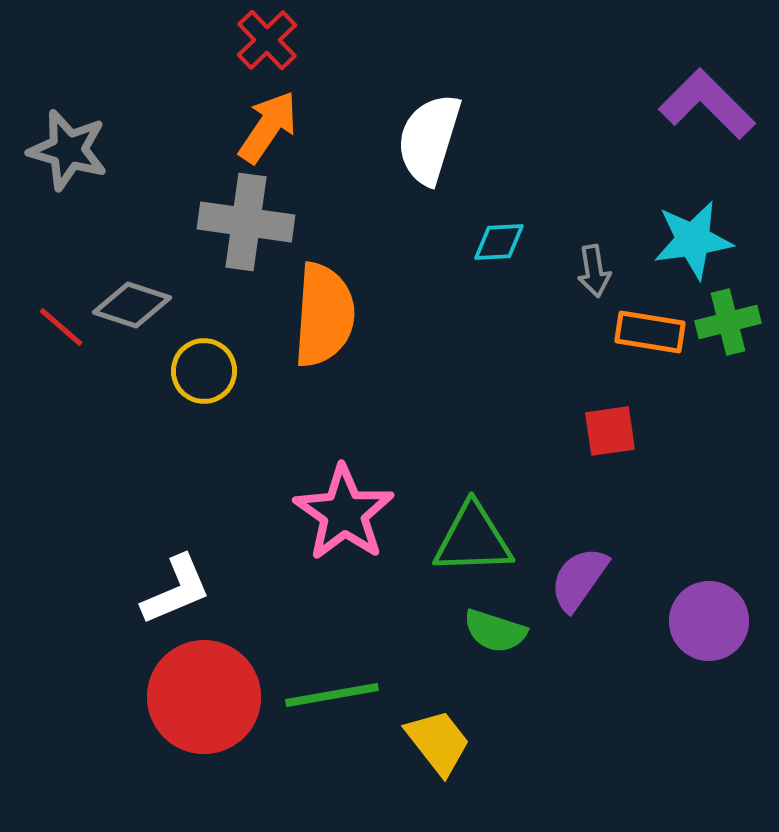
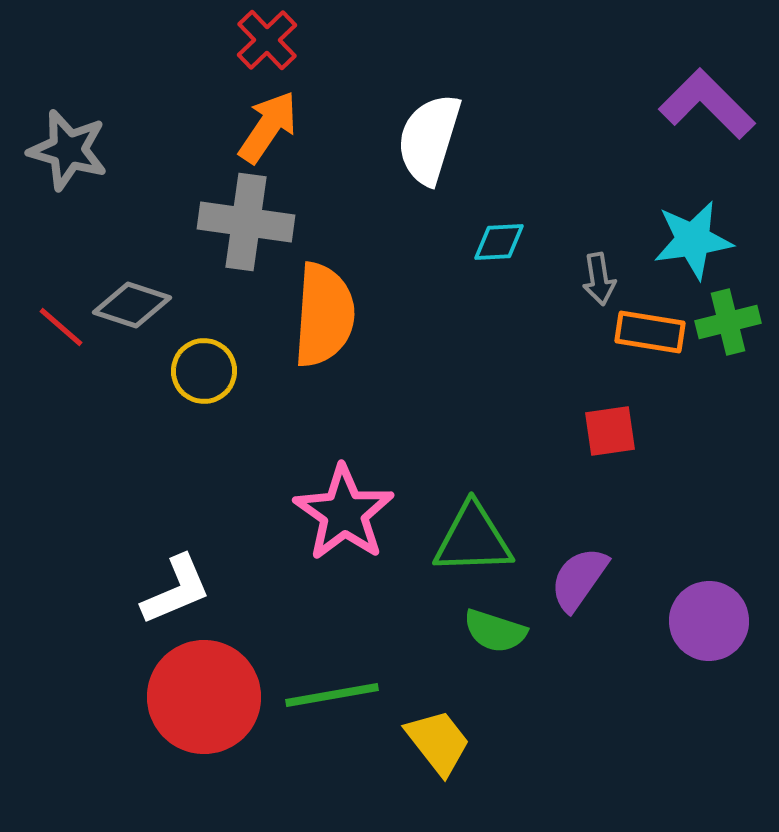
gray arrow: moved 5 px right, 8 px down
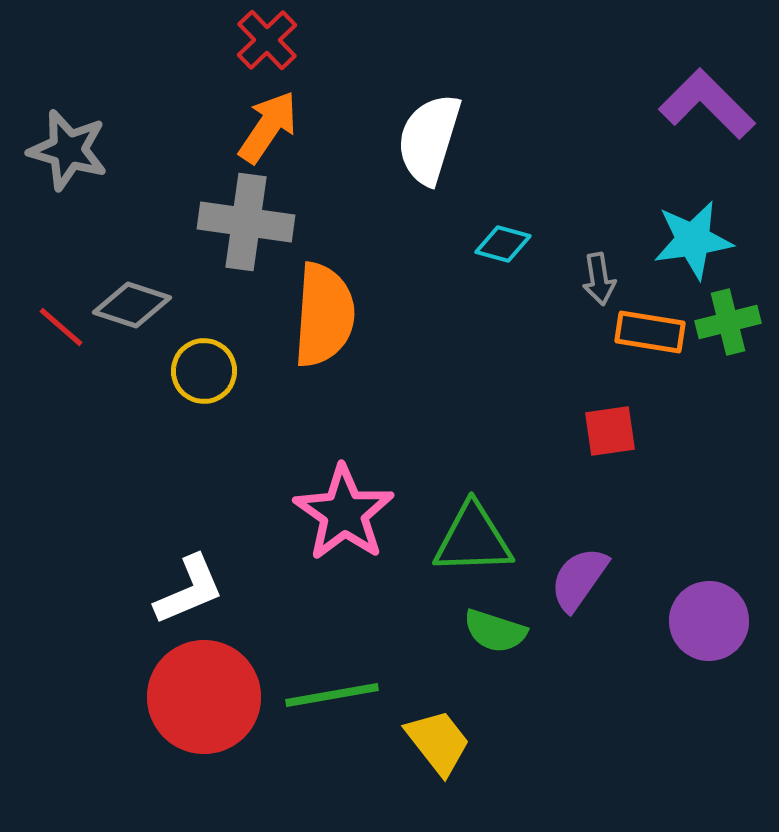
cyan diamond: moved 4 px right, 2 px down; rotated 18 degrees clockwise
white L-shape: moved 13 px right
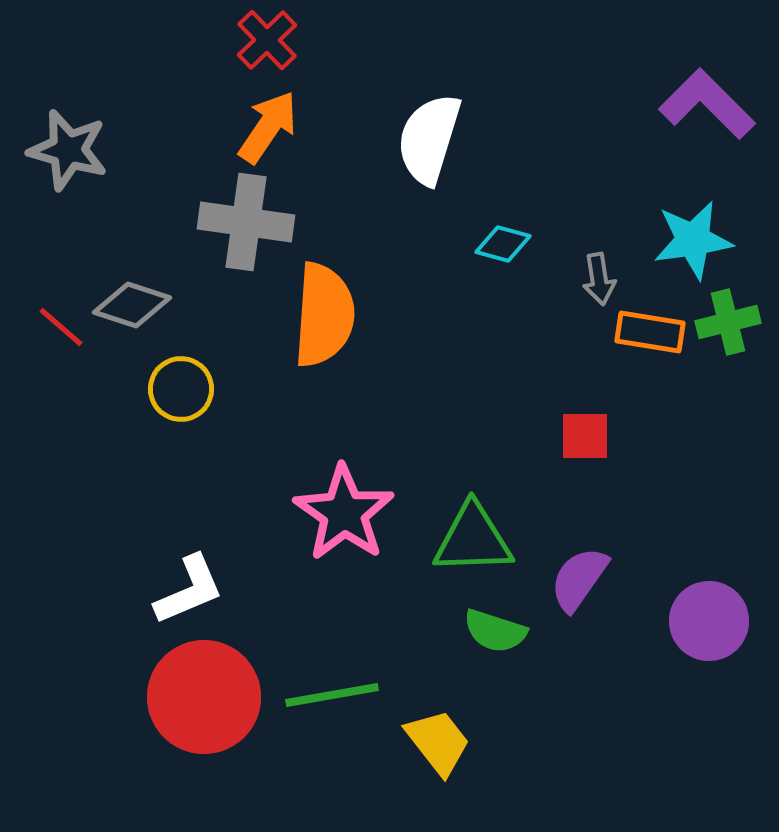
yellow circle: moved 23 px left, 18 px down
red square: moved 25 px left, 5 px down; rotated 8 degrees clockwise
